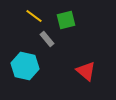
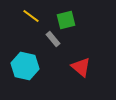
yellow line: moved 3 px left
gray rectangle: moved 6 px right
red triangle: moved 5 px left, 4 px up
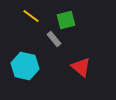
gray rectangle: moved 1 px right
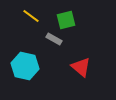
gray rectangle: rotated 21 degrees counterclockwise
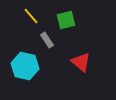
yellow line: rotated 12 degrees clockwise
gray rectangle: moved 7 px left, 1 px down; rotated 28 degrees clockwise
red triangle: moved 5 px up
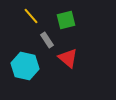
red triangle: moved 13 px left, 4 px up
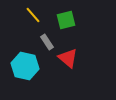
yellow line: moved 2 px right, 1 px up
gray rectangle: moved 2 px down
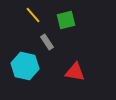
red triangle: moved 7 px right, 14 px down; rotated 30 degrees counterclockwise
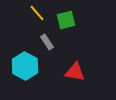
yellow line: moved 4 px right, 2 px up
cyan hexagon: rotated 16 degrees clockwise
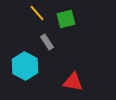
green square: moved 1 px up
red triangle: moved 2 px left, 10 px down
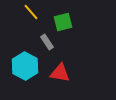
yellow line: moved 6 px left, 1 px up
green square: moved 3 px left, 3 px down
red triangle: moved 13 px left, 9 px up
